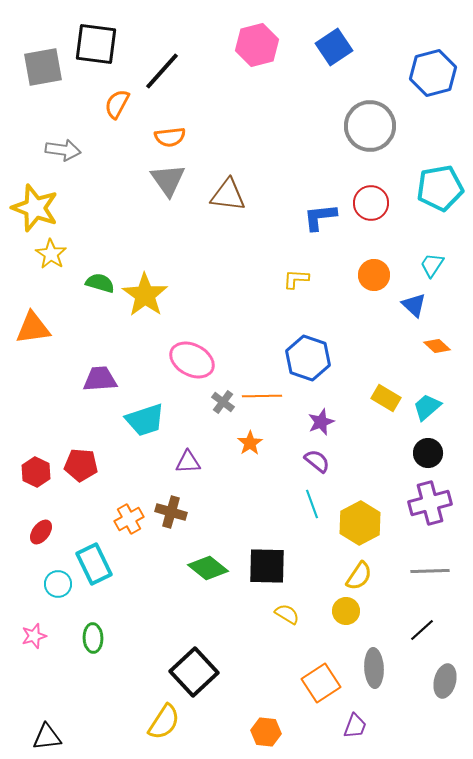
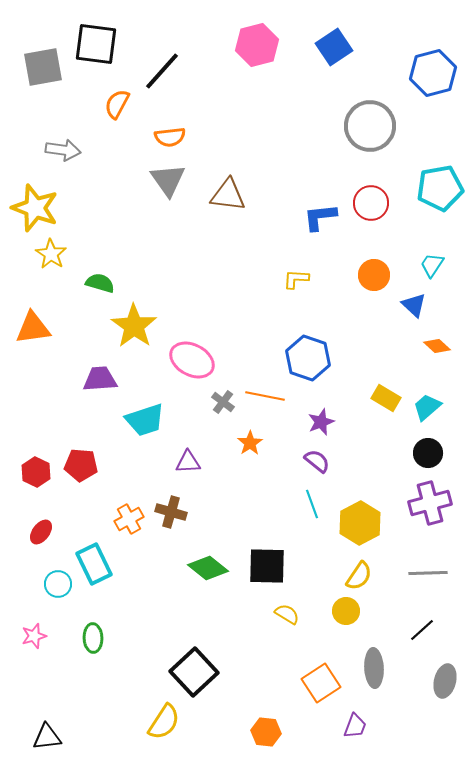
yellow star at (145, 295): moved 11 px left, 31 px down
orange line at (262, 396): moved 3 px right; rotated 12 degrees clockwise
gray line at (430, 571): moved 2 px left, 2 px down
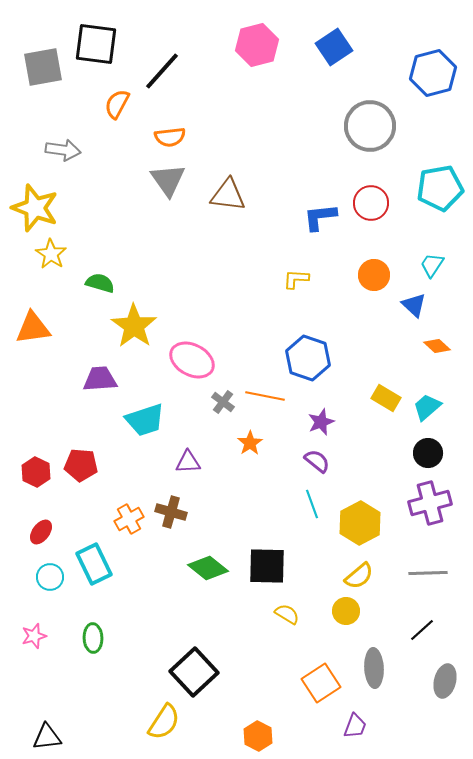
yellow semicircle at (359, 576): rotated 16 degrees clockwise
cyan circle at (58, 584): moved 8 px left, 7 px up
orange hexagon at (266, 732): moved 8 px left, 4 px down; rotated 20 degrees clockwise
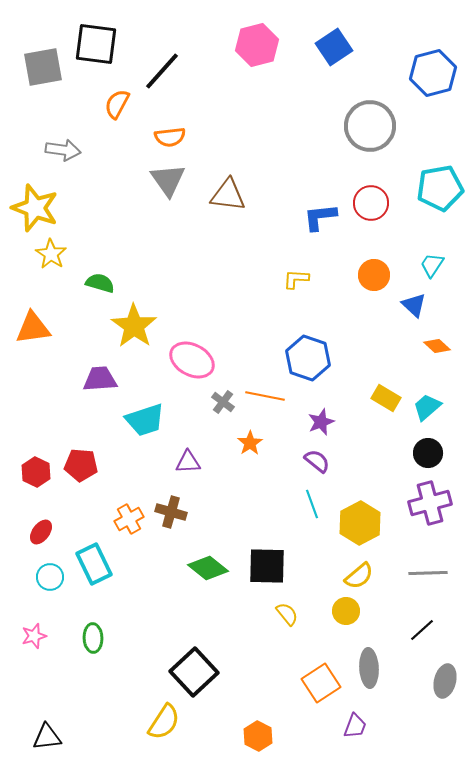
yellow semicircle at (287, 614): rotated 20 degrees clockwise
gray ellipse at (374, 668): moved 5 px left
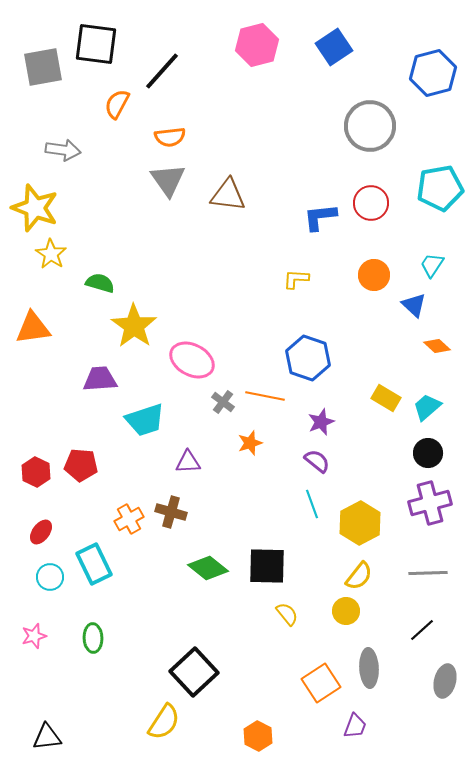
orange star at (250, 443): rotated 15 degrees clockwise
yellow semicircle at (359, 576): rotated 12 degrees counterclockwise
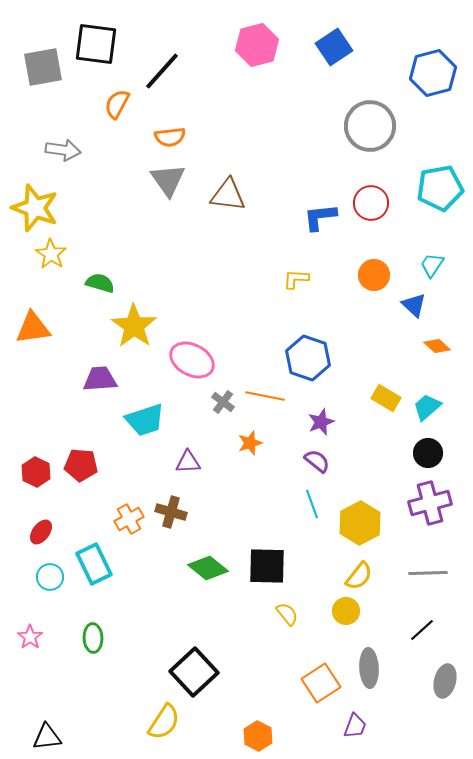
pink star at (34, 636): moved 4 px left, 1 px down; rotated 20 degrees counterclockwise
